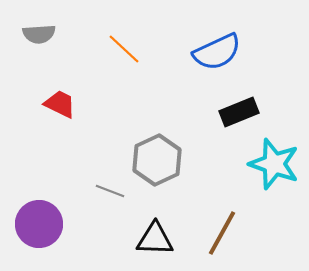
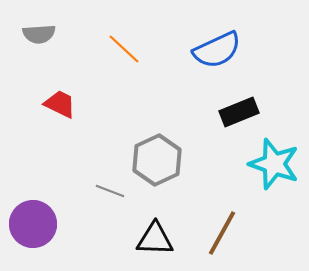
blue semicircle: moved 2 px up
purple circle: moved 6 px left
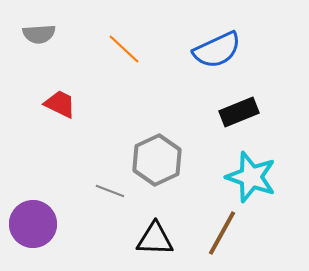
cyan star: moved 23 px left, 13 px down
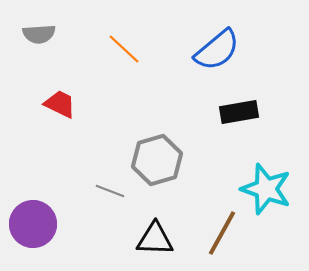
blue semicircle: rotated 15 degrees counterclockwise
black rectangle: rotated 12 degrees clockwise
gray hexagon: rotated 9 degrees clockwise
cyan star: moved 15 px right, 12 px down
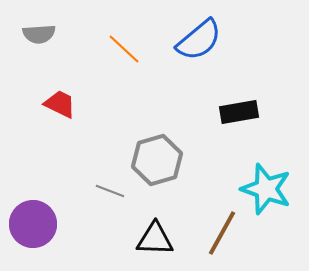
blue semicircle: moved 18 px left, 10 px up
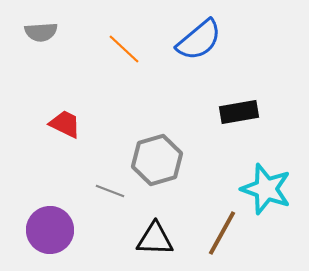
gray semicircle: moved 2 px right, 2 px up
red trapezoid: moved 5 px right, 20 px down
purple circle: moved 17 px right, 6 px down
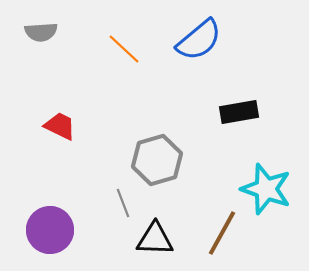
red trapezoid: moved 5 px left, 2 px down
gray line: moved 13 px right, 12 px down; rotated 48 degrees clockwise
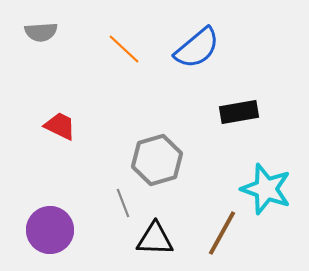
blue semicircle: moved 2 px left, 8 px down
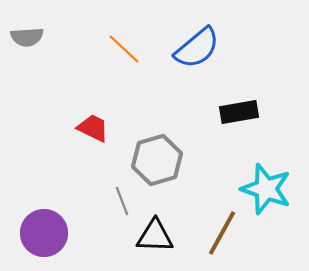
gray semicircle: moved 14 px left, 5 px down
red trapezoid: moved 33 px right, 2 px down
gray line: moved 1 px left, 2 px up
purple circle: moved 6 px left, 3 px down
black triangle: moved 3 px up
